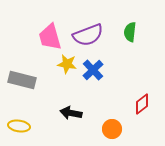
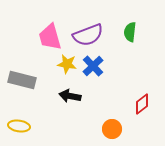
blue cross: moved 4 px up
black arrow: moved 1 px left, 17 px up
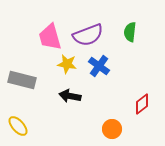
blue cross: moved 6 px right; rotated 10 degrees counterclockwise
yellow ellipse: moved 1 px left; rotated 40 degrees clockwise
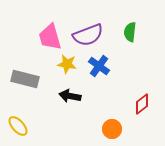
gray rectangle: moved 3 px right, 1 px up
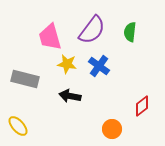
purple semicircle: moved 4 px right, 5 px up; rotated 32 degrees counterclockwise
red diamond: moved 2 px down
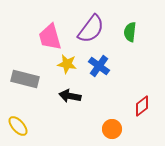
purple semicircle: moved 1 px left, 1 px up
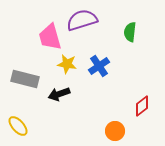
purple semicircle: moved 9 px left, 9 px up; rotated 144 degrees counterclockwise
blue cross: rotated 20 degrees clockwise
black arrow: moved 11 px left, 2 px up; rotated 30 degrees counterclockwise
orange circle: moved 3 px right, 2 px down
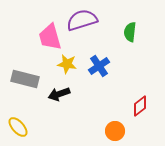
red diamond: moved 2 px left
yellow ellipse: moved 1 px down
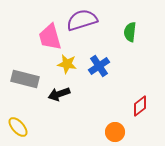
orange circle: moved 1 px down
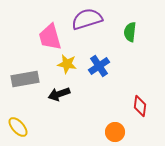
purple semicircle: moved 5 px right, 1 px up
gray rectangle: rotated 24 degrees counterclockwise
red diamond: rotated 45 degrees counterclockwise
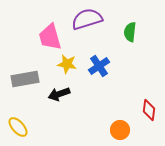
red diamond: moved 9 px right, 4 px down
orange circle: moved 5 px right, 2 px up
